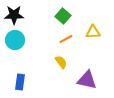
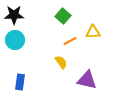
orange line: moved 4 px right, 2 px down
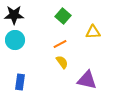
orange line: moved 10 px left, 3 px down
yellow semicircle: moved 1 px right
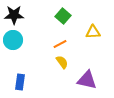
cyan circle: moved 2 px left
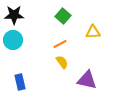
blue rectangle: rotated 21 degrees counterclockwise
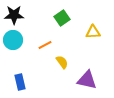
green square: moved 1 px left, 2 px down; rotated 14 degrees clockwise
orange line: moved 15 px left, 1 px down
